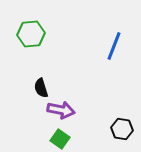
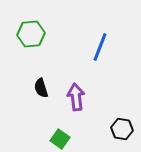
blue line: moved 14 px left, 1 px down
purple arrow: moved 15 px right, 13 px up; rotated 108 degrees counterclockwise
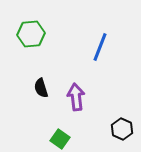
black hexagon: rotated 15 degrees clockwise
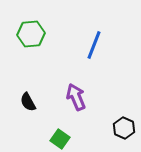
blue line: moved 6 px left, 2 px up
black semicircle: moved 13 px left, 14 px down; rotated 12 degrees counterclockwise
purple arrow: rotated 16 degrees counterclockwise
black hexagon: moved 2 px right, 1 px up
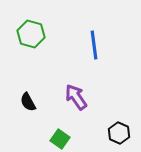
green hexagon: rotated 20 degrees clockwise
blue line: rotated 28 degrees counterclockwise
purple arrow: rotated 12 degrees counterclockwise
black hexagon: moved 5 px left, 5 px down
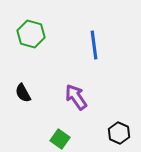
black semicircle: moved 5 px left, 9 px up
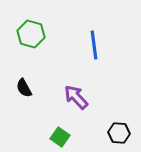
black semicircle: moved 1 px right, 5 px up
purple arrow: rotated 8 degrees counterclockwise
black hexagon: rotated 20 degrees counterclockwise
green square: moved 2 px up
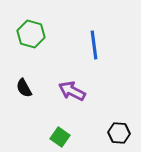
purple arrow: moved 4 px left, 6 px up; rotated 20 degrees counterclockwise
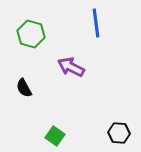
blue line: moved 2 px right, 22 px up
purple arrow: moved 1 px left, 24 px up
green square: moved 5 px left, 1 px up
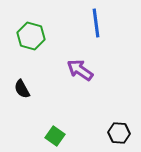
green hexagon: moved 2 px down
purple arrow: moved 9 px right, 3 px down; rotated 8 degrees clockwise
black semicircle: moved 2 px left, 1 px down
